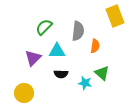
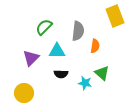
purple triangle: moved 2 px left
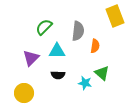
black semicircle: moved 3 px left, 1 px down
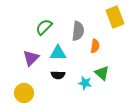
yellow rectangle: moved 1 px down
cyan triangle: moved 1 px right, 2 px down
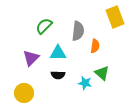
green semicircle: moved 1 px up
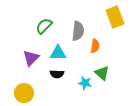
black semicircle: moved 1 px left, 1 px up
